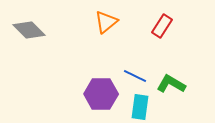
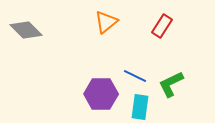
gray diamond: moved 3 px left
green L-shape: rotated 56 degrees counterclockwise
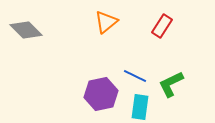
purple hexagon: rotated 12 degrees counterclockwise
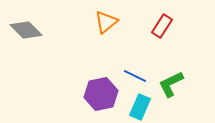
cyan rectangle: rotated 15 degrees clockwise
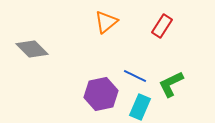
gray diamond: moved 6 px right, 19 px down
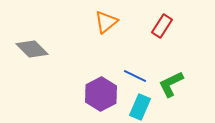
purple hexagon: rotated 16 degrees counterclockwise
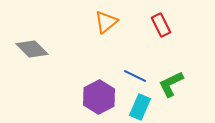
red rectangle: moved 1 px left, 1 px up; rotated 60 degrees counterclockwise
purple hexagon: moved 2 px left, 3 px down
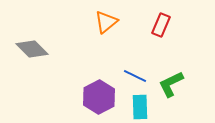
red rectangle: rotated 50 degrees clockwise
cyan rectangle: rotated 25 degrees counterclockwise
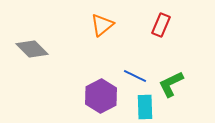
orange triangle: moved 4 px left, 3 px down
purple hexagon: moved 2 px right, 1 px up
cyan rectangle: moved 5 px right
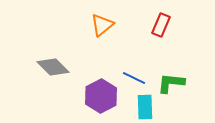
gray diamond: moved 21 px right, 18 px down
blue line: moved 1 px left, 2 px down
green L-shape: moved 1 px up; rotated 32 degrees clockwise
